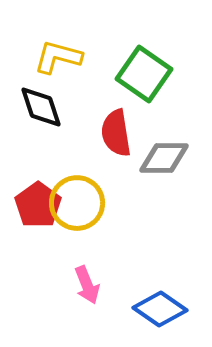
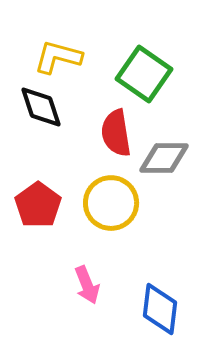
yellow circle: moved 34 px right
blue diamond: rotated 62 degrees clockwise
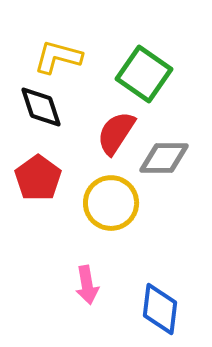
red semicircle: rotated 42 degrees clockwise
red pentagon: moved 27 px up
pink arrow: rotated 12 degrees clockwise
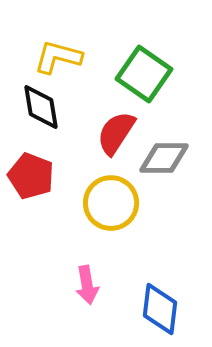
black diamond: rotated 9 degrees clockwise
red pentagon: moved 7 px left, 2 px up; rotated 15 degrees counterclockwise
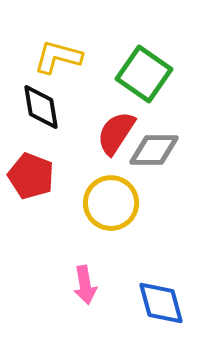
gray diamond: moved 10 px left, 8 px up
pink arrow: moved 2 px left
blue diamond: moved 1 px right, 6 px up; rotated 22 degrees counterclockwise
